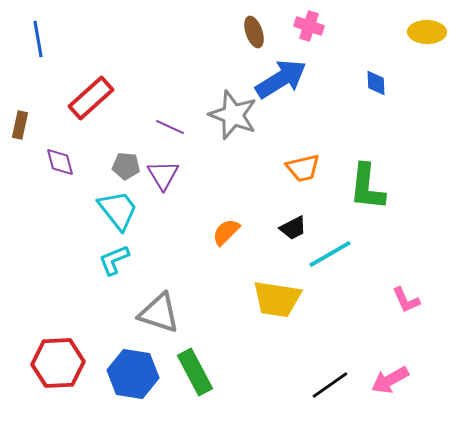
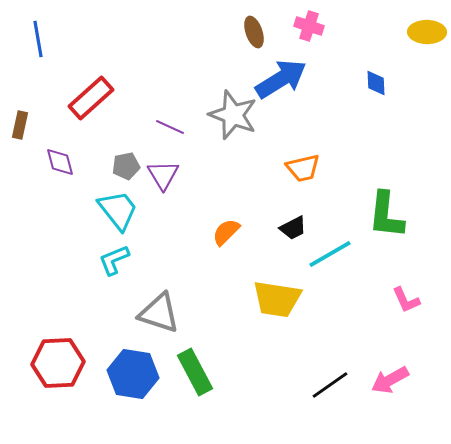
gray pentagon: rotated 16 degrees counterclockwise
green L-shape: moved 19 px right, 28 px down
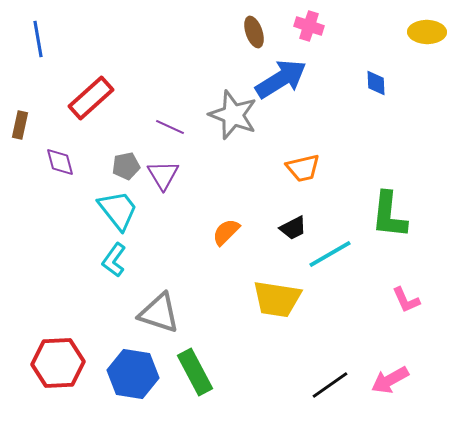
green L-shape: moved 3 px right
cyan L-shape: rotated 32 degrees counterclockwise
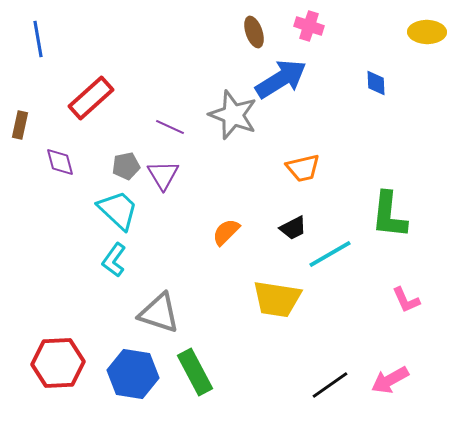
cyan trapezoid: rotated 9 degrees counterclockwise
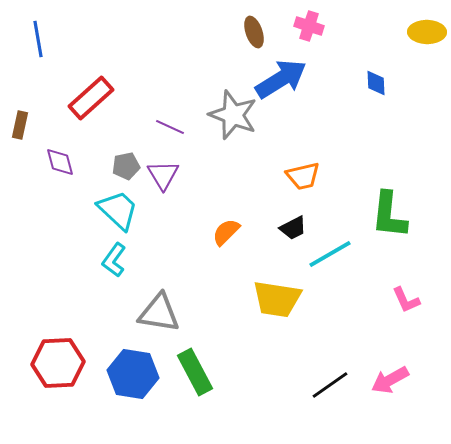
orange trapezoid: moved 8 px down
gray triangle: rotated 9 degrees counterclockwise
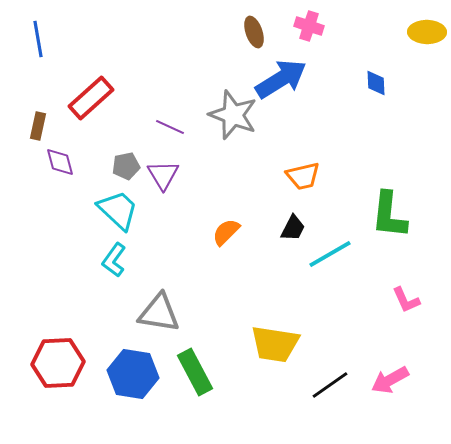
brown rectangle: moved 18 px right, 1 px down
black trapezoid: rotated 36 degrees counterclockwise
yellow trapezoid: moved 2 px left, 45 px down
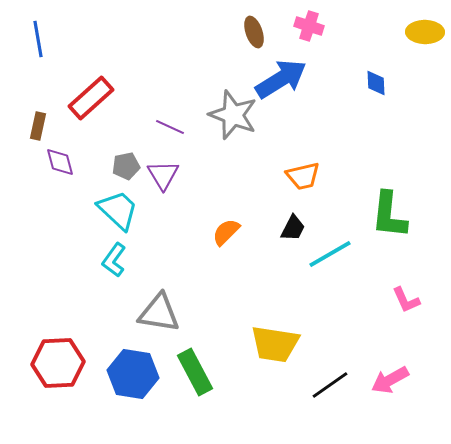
yellow ellipse: moved 2 px left
